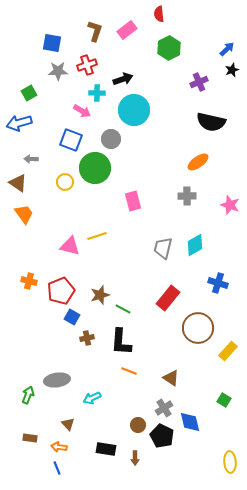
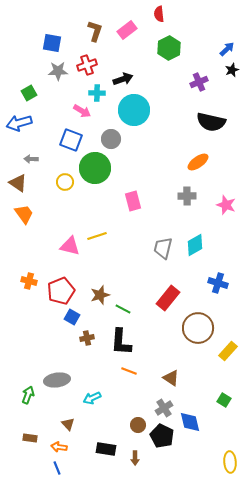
pink star at (230, 205): moved 4 px left
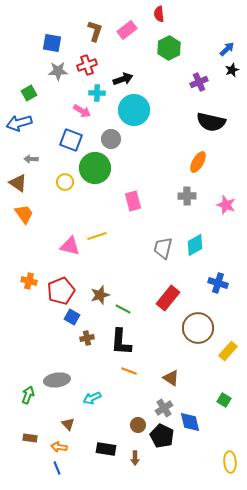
orange ellipse at (198, 162): rotated 25 degrees counterclockwise
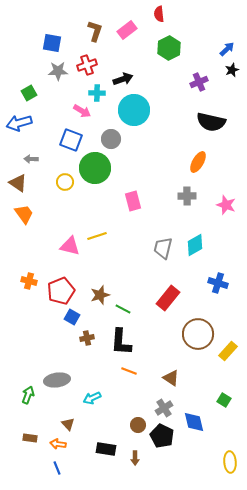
brown circle at (198, 328): moved 6 px down
blue diamond at (190, 422): moved 4 px right
orange arrow at (59, 447): moved 1 px left, 3 px up
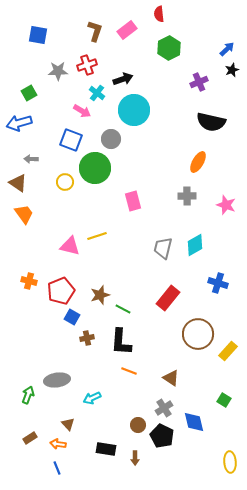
blue square at (52, 43): moved 14 px left, 8 px up
cyan cross at (97, 93): rotated 35 degrees clockwise
brown rectangle at (30, 438): rotated 40 degrees counterclockwise
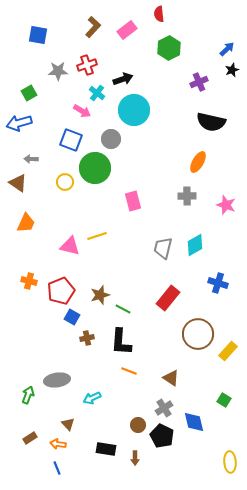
brown L-shape at (95, 31): moved 2 px left, 4 px up; rotated 25 degrees clockwise
orange trapezoid at (24, 214): moved 2 px right, 9 px down; rotated 60 degrees clockwise
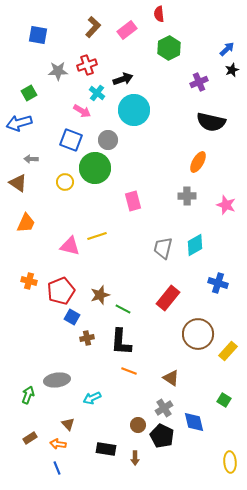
gray circle at (111, 139): moved 3 px left, 1 px down
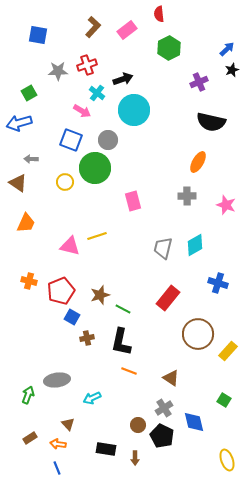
black L-shape at (121, 342): rotated 8 degrees clockwise
yellow ellipse at (230, 462): moved 3 px left, 2 px up; rotated 15 degrees counterclockwise
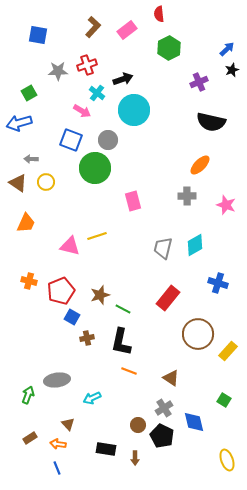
orange ellipse at (198, 162): moved 2 px right, 3 px down; rotated 15 degrees clockwise
yellow circle at (65, 182): moved 19 px left
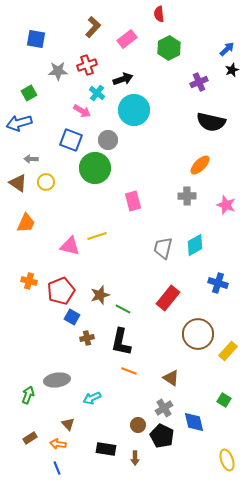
pink rectangle at (127, 30): moved 9 px down
blue square at (38, 35): moved 2 px left, 4 px down
